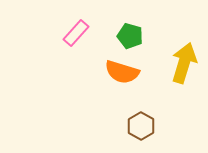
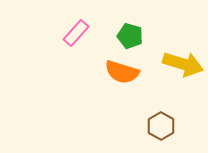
yellow arrow: moved 1 px left, 1 px down; rotated 90 degrees clockwise
brown hexagon: moved 20 px right
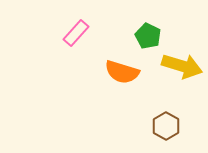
green pentagon: moved 18 px right; rotated 10 degrees clockwise
yellow arrow: moved 1 px left, 2 px down
brown hexagon: moved 5 px right
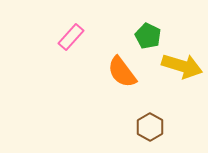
pink rectangle: moved 5 px left, 4 px down
orange semicircle: rotated 36 degrees clockwise
brown hexagon: moved 16 px left, 1 px down
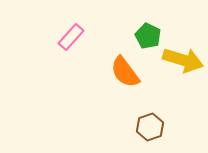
yellow arrow: moved 1 px right, 6 px up
orange semicircle: moved 3 px right
brown hexagon: rotated 12 degrees clockwise
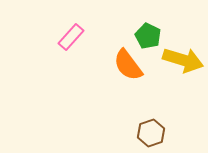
orange semicircle: moved 3 px right, 7 px up
brown hexagon: moved 1 px right, 6 px down
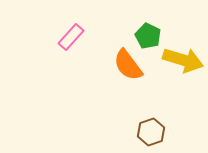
brown hexagon: moved 1 px up
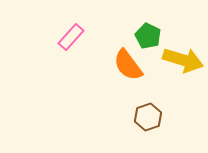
brown hexagon: moved 3 px left, 15 px up
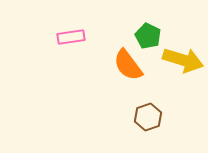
pink rectangle: rotated 40 degrees clockwise
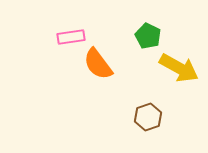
yellow arrow: moved 4 px left, 8 px down; rotated 12 degrees clockwise
orange semicircle: moved 30 px left, 1 px up
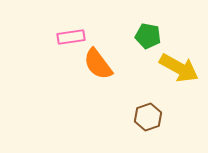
green pentagon: rotated 15 degrees counterclockwise
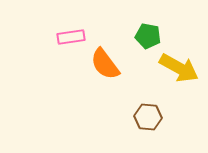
orange semicircle: moved 7 px right
brown hexagon: rotated 24 degrees clockwise
